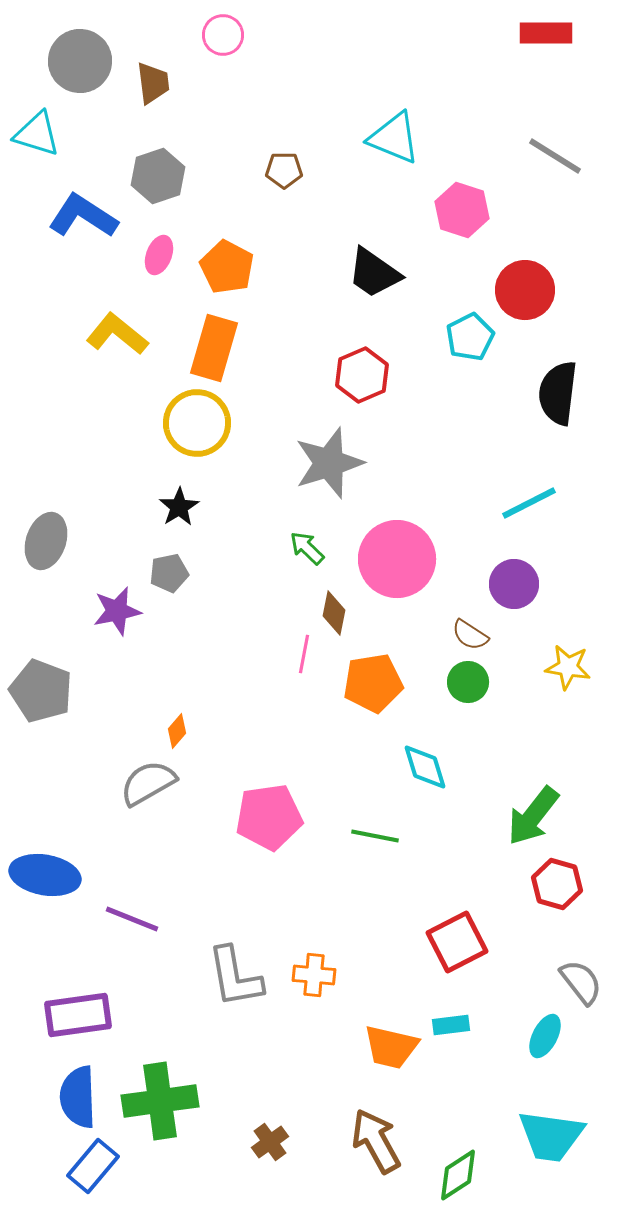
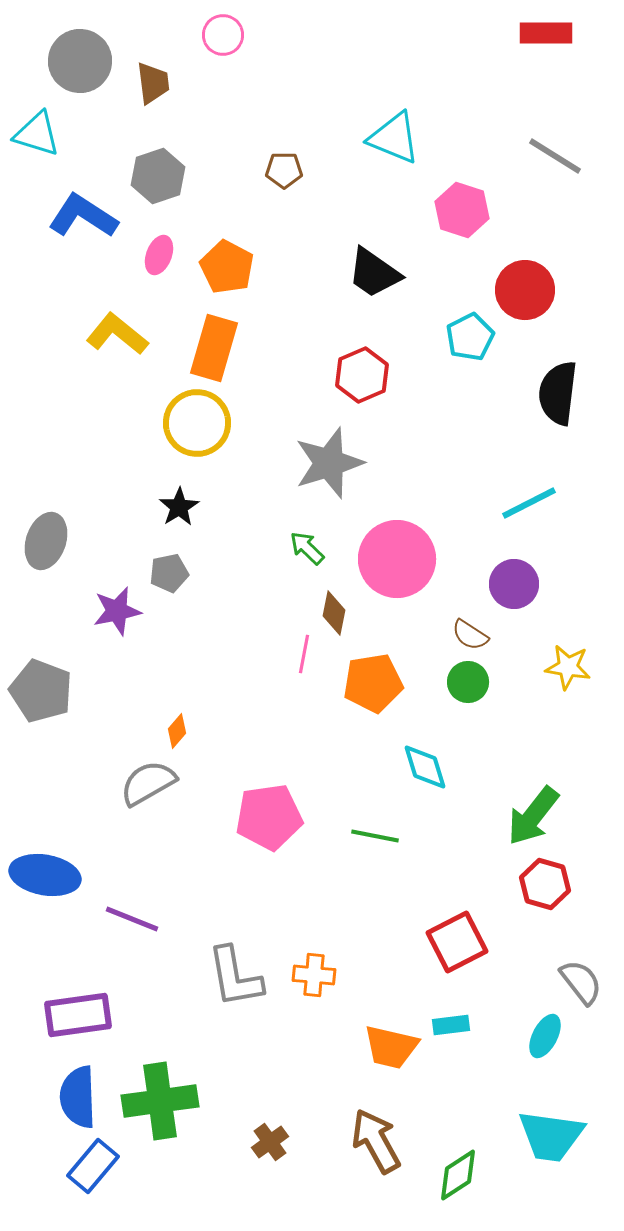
red hexagon at (557, 884): moved 12 px left
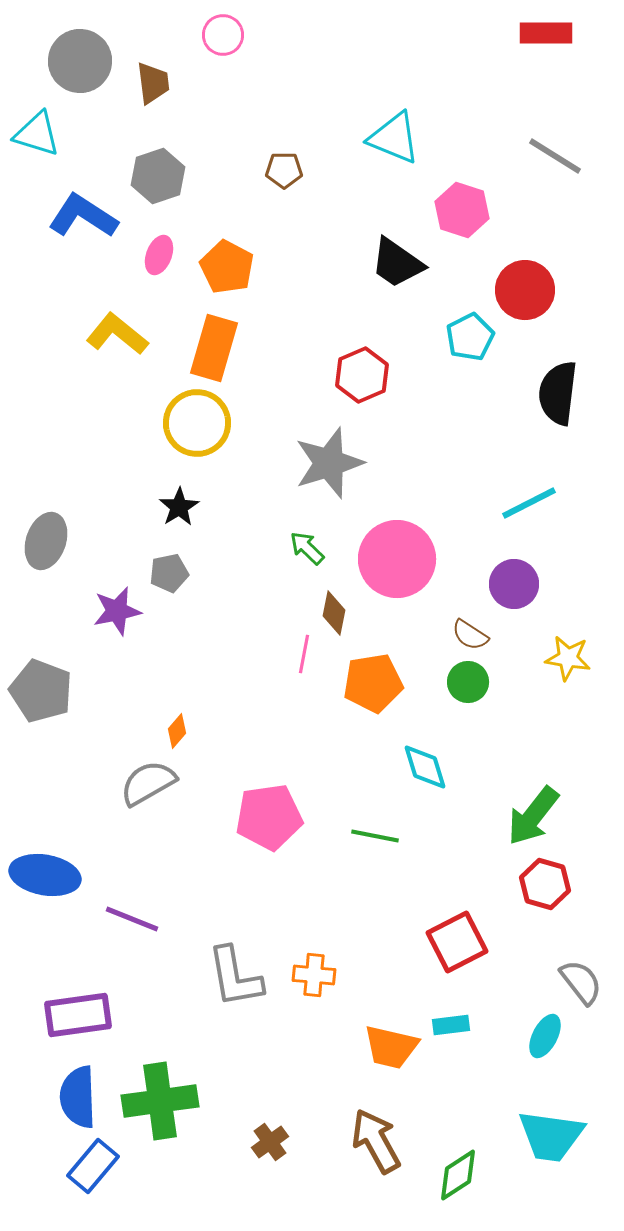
black trapezoid at (374, 273): moved 23 px right, 10 px up
yellow star at (568, 667): moved 9 px up
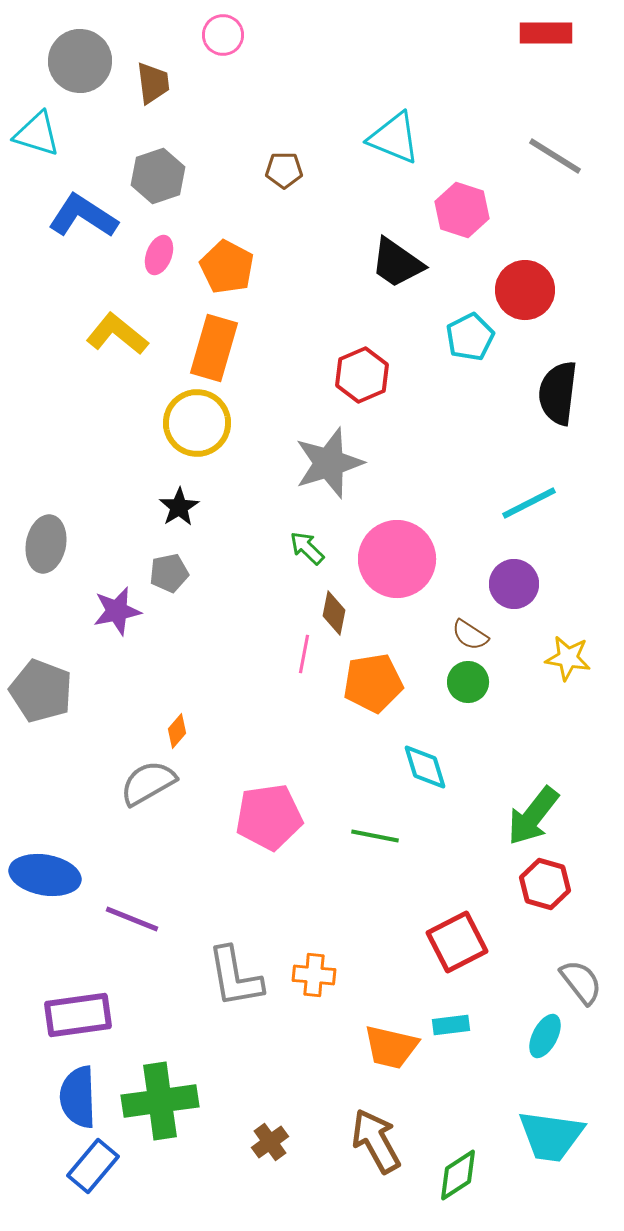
gray ellipse at (46, 541): moved 3 px down; rotated 8 degrees counterclockwise
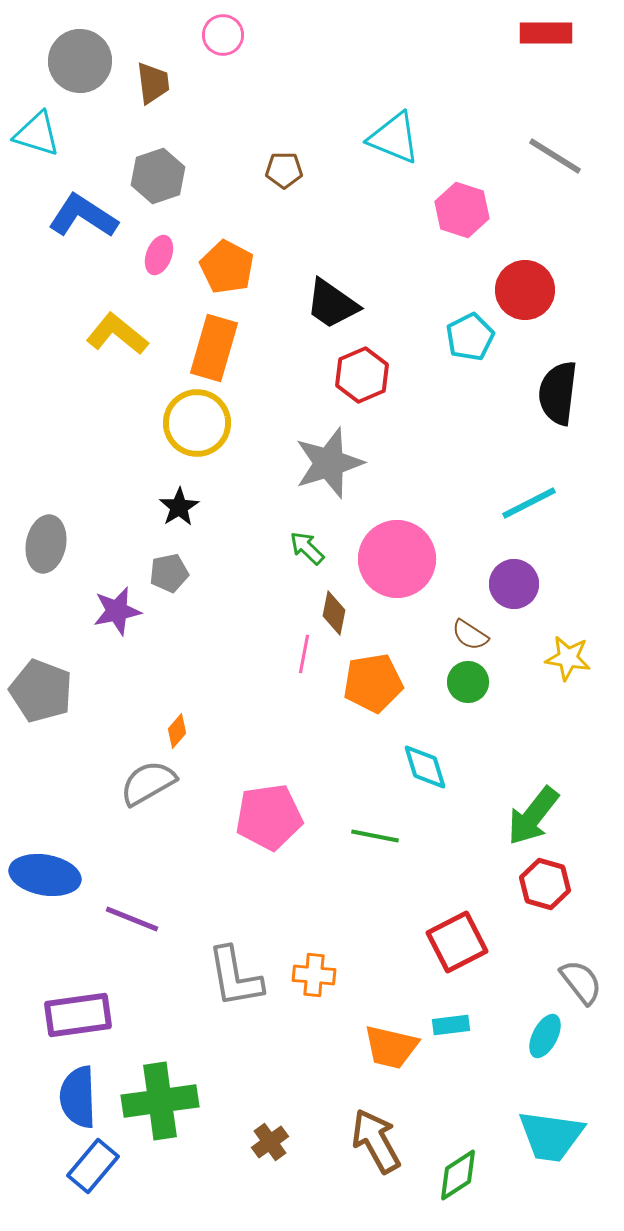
black trapezoid at (397, 263): moved 65 px left, 41 px down
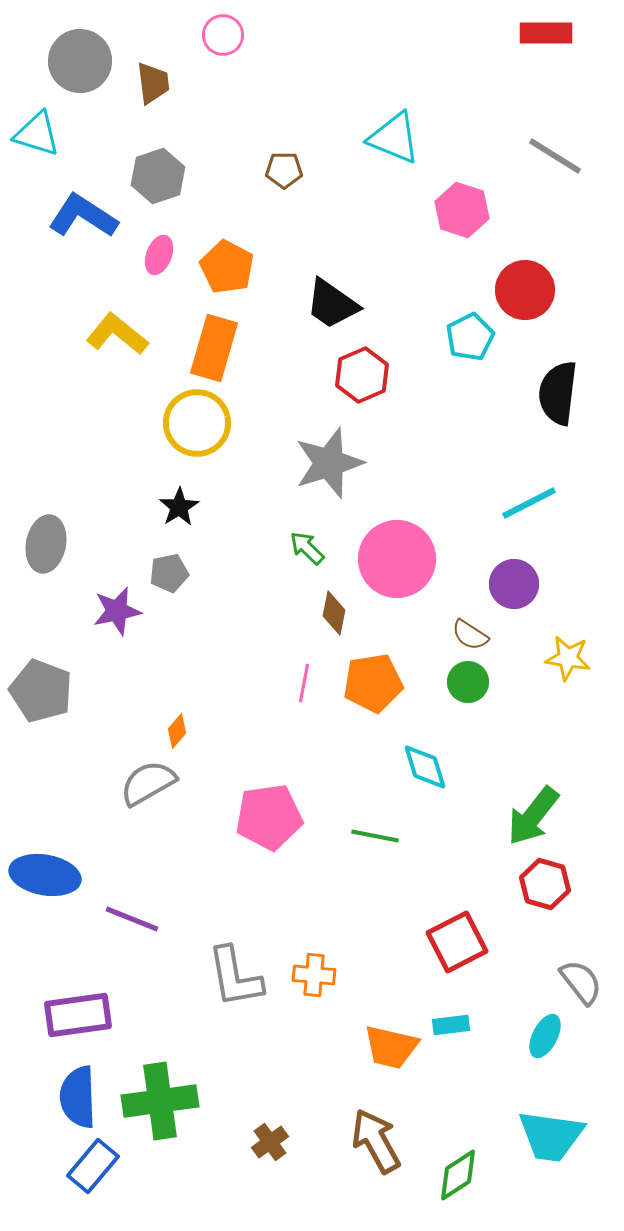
pink line at (304, 654): moved 29 px down
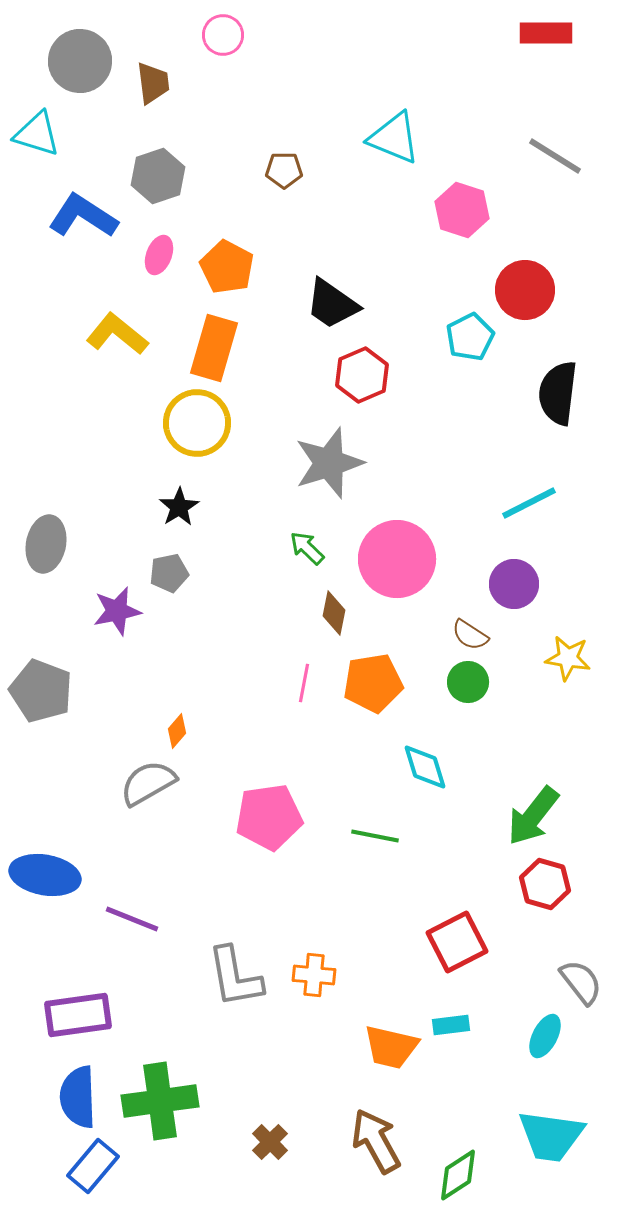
brown cross at (270, 1142): rotated 9 degrees counterclockwise
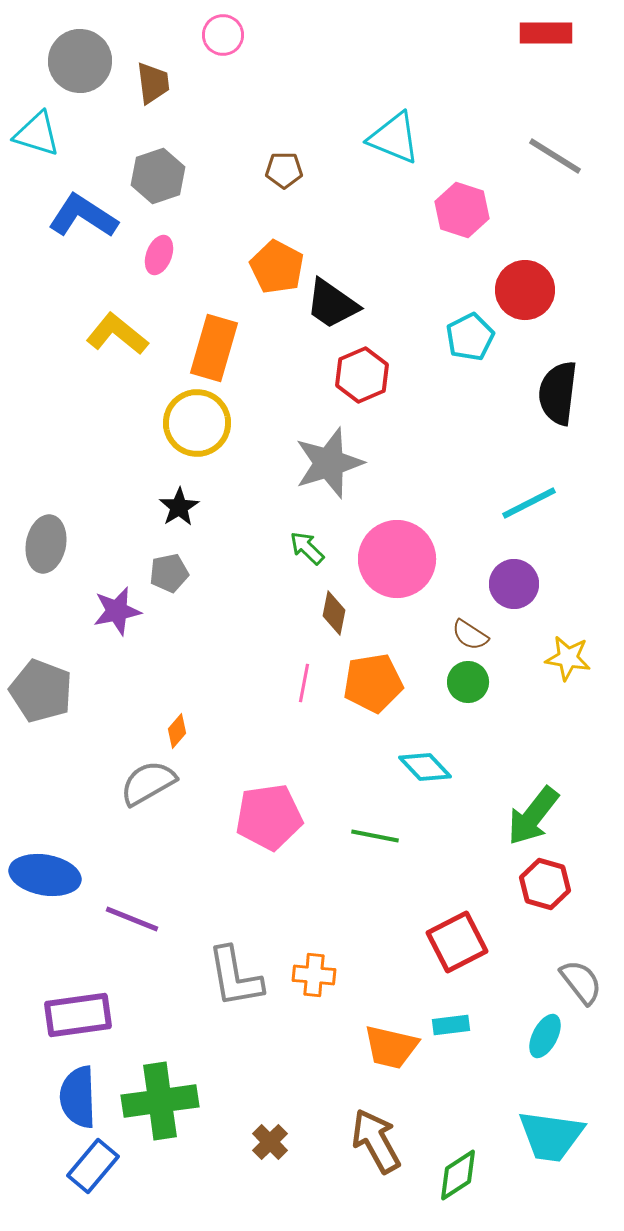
orange pentagon at (227, 267): moved 50 px right
cyan diamond at (425, 767): rotated 26 degrees counterclockwise
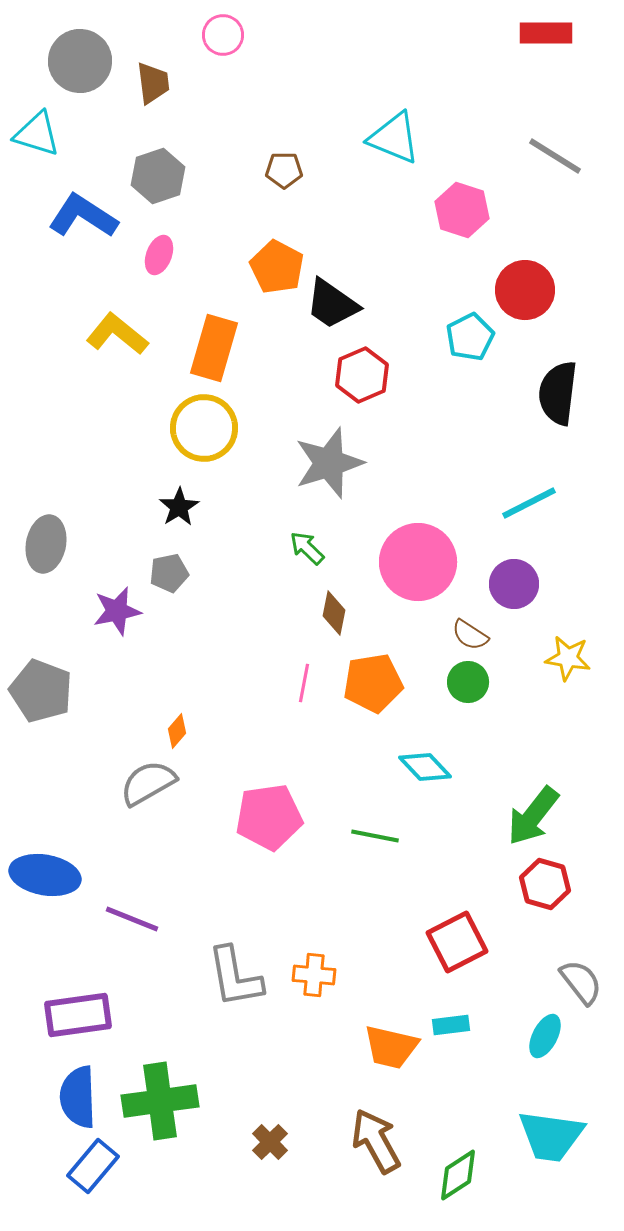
yellow circle at (197, 423): moved 7 px right, 5 px down
pink circle at (397, 559): moved 21 px right, 3 px down
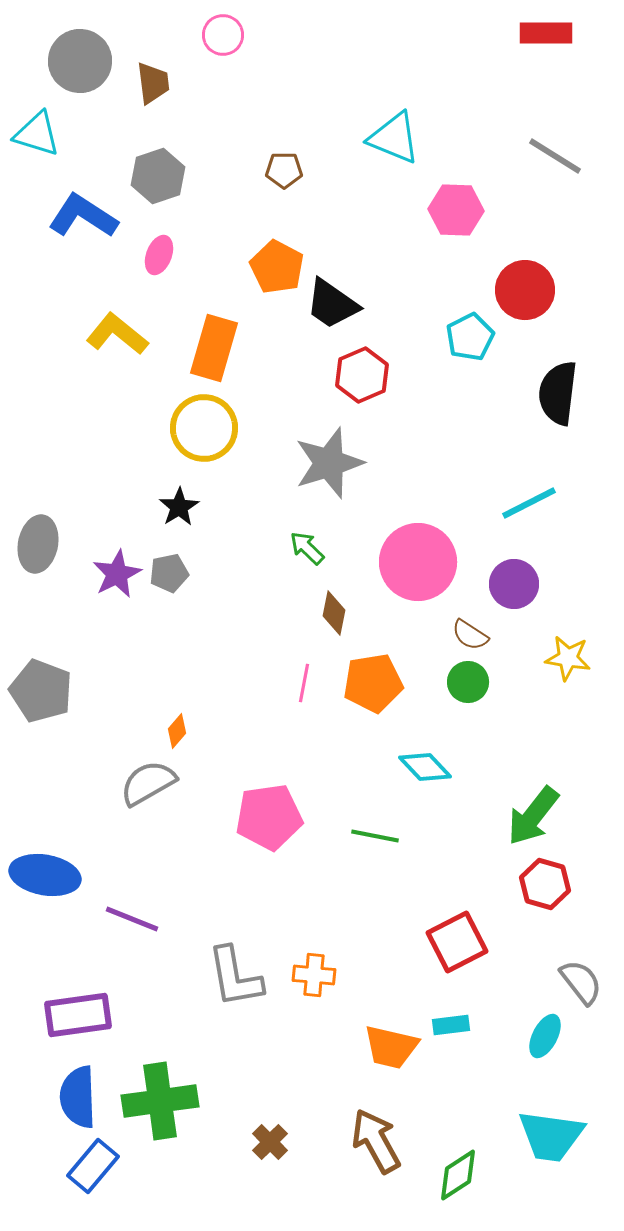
pink hexagon at (462, 210): moved 6 px left; rotated 16 degrees counterclockwise
gray ellipse at (46, 544): moved 8 px left
purple star at (117, 611): moved 37 px up; rotated 15 degrees counterclockwise
